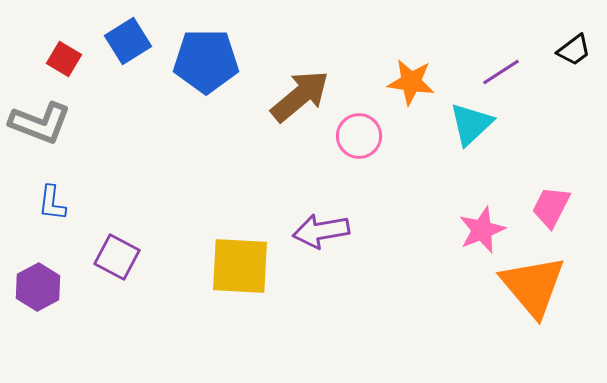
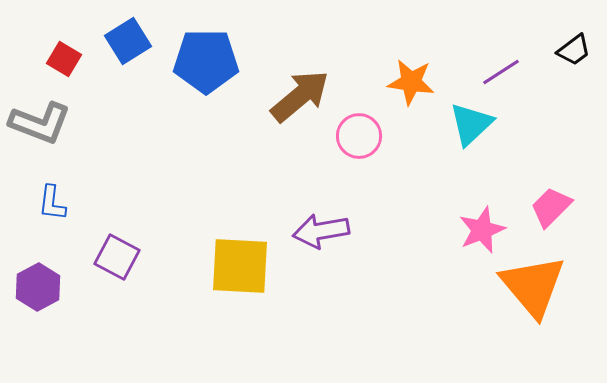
pink trapezoid: rotated 18 degrees clockwise
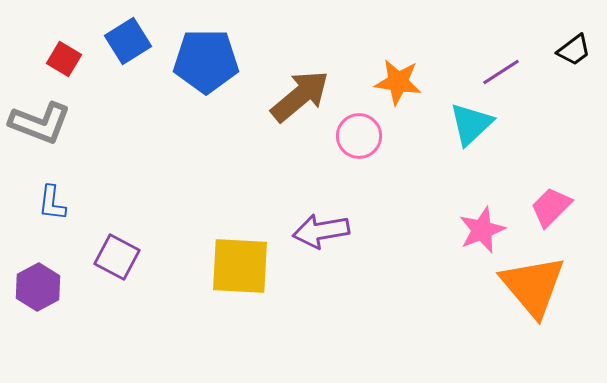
orange star: moved 13 px left
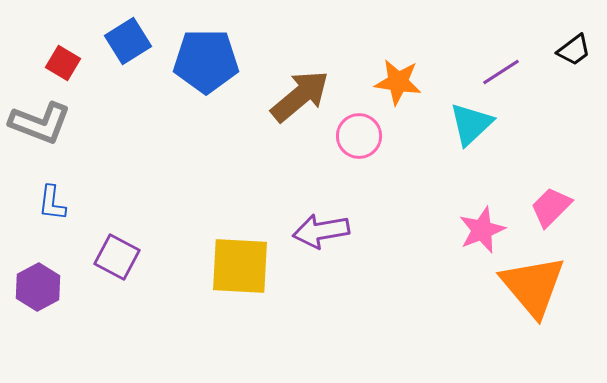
red square: moved 1 px left, 4 px down
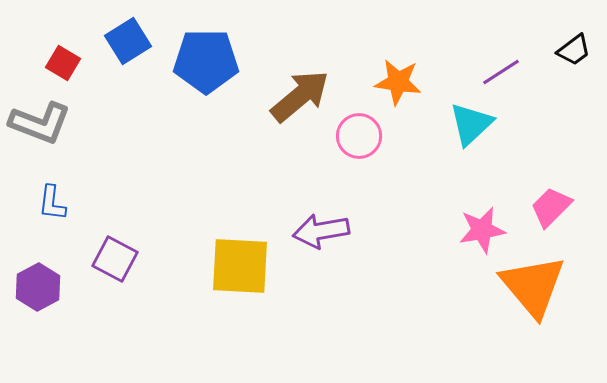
pink star: rotated 12 degrees clockwise
purple square: moved 2 px left, 2 px down
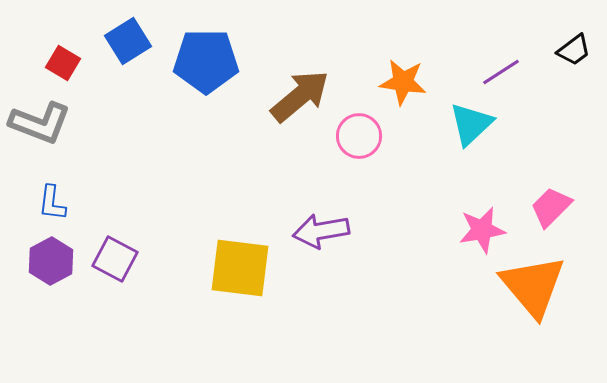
orange star: moved 5 px right
yellow square: moved 2 px down; rotated 4 degrees clockwise
purple hexagon: moved 13 px right, 26 px up
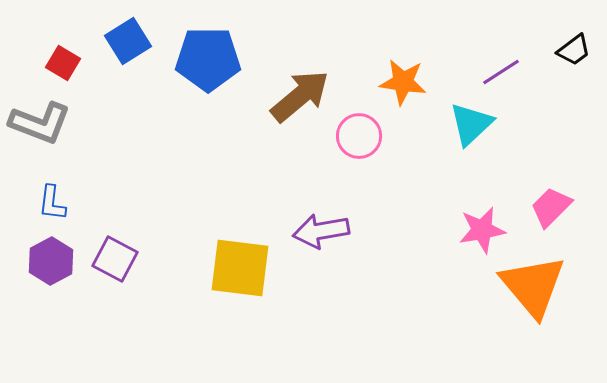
blue pentagon: moved 2 px right, 2 px up
